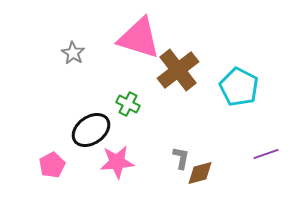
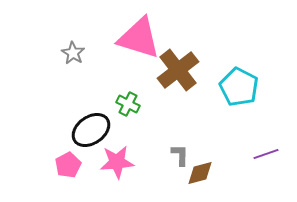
gray L-shape: moved 1 px left, 3 px up; rotated 10 degrees counterclockwise
pink pentagon: moved 16 px right
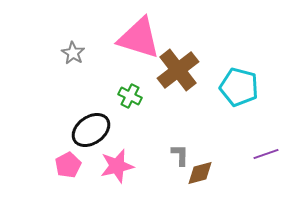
cyan pentagon: rotated 12 degrees counterclockwise
green cross: moved 2 px right, 8 px up
pink star: moved 4 px down; rotated 8 degrees counterclockwise
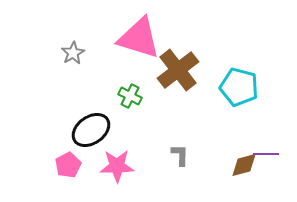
gray star: rotated 10 degrees clockwise
purple line: rotated 20 degrees clockwise
pink star: rotated 12 degrees clockwise
brown diamond: moved 44 px right, 8 px up
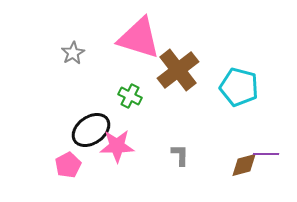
pink star: moved 20 px up
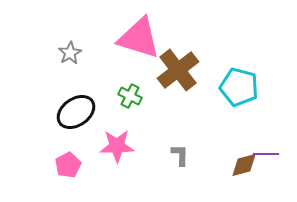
gray star: moved 3 px left
black ellipse: moved 15 px left, 18 px up
